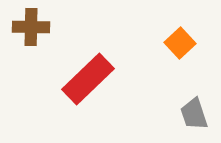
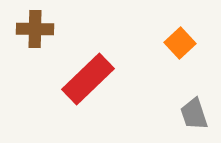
brown cross: moved 4 px right, 2 px down
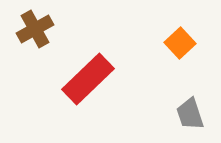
brown cross: rotated 30 degrees counterclockwise
gray trapezoid: moved 4 px left
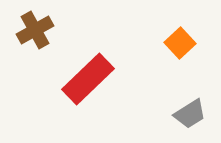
brown cross: moved 1 px down
gray trapezoid: rotated 104 degrees counterclockwise
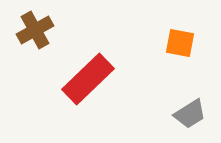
orange square: rotated 36 degrees counterclockwise
